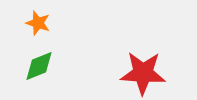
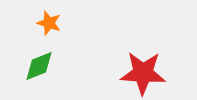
orange star: moved 11 px right
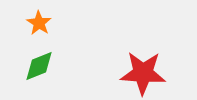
orange star: moved 10 px left; rotated 15 degrees clockwise
